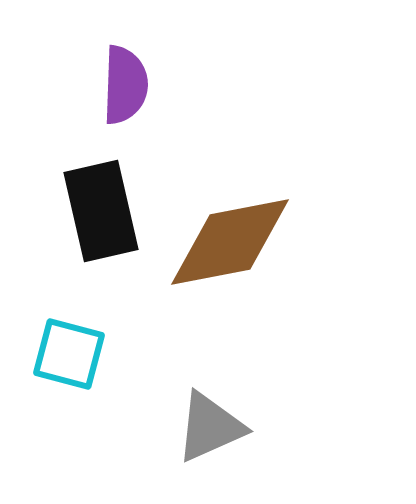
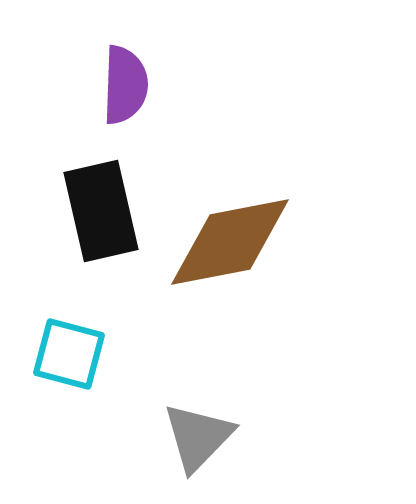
gray triangle: moved 12 px left, 10 px down; rotated 22 degrees counterclockwise
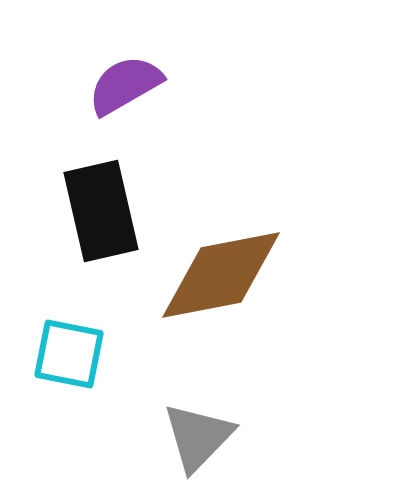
purple semicircle: rotated 122 degrees counterclockwise
brown diamond: moved 9 px left, 33 px down
cyan square: rotated 4 degrees counterclockwise
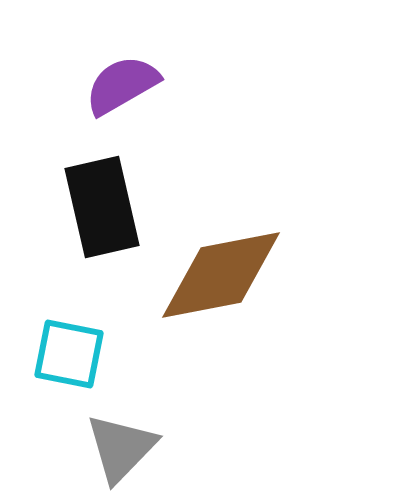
purple semicircle: moved 3 px left
black rectangle: moved 1 px right, 4 px up
gray triangle: moved 77 px left, 11 px down
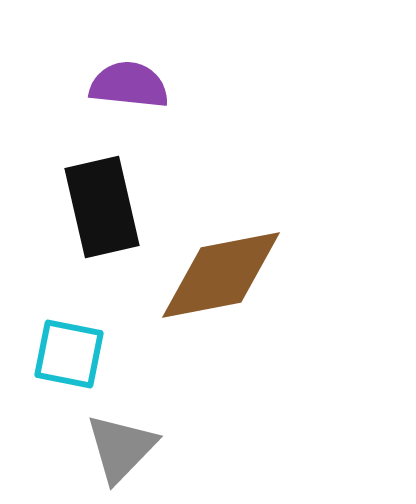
purple semicircle: moved 7 px right; rotated 36 degrees clockwise
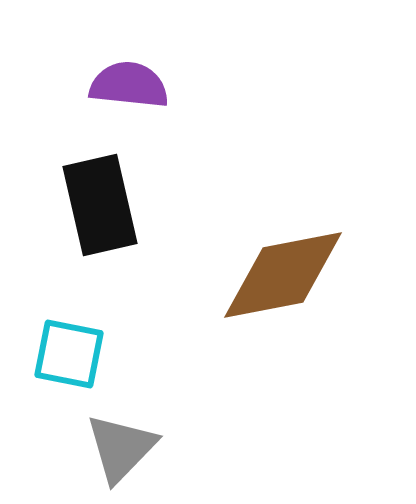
black rectangle: moved 2 px left, 2 px up
brown diamond: moved 62 px right
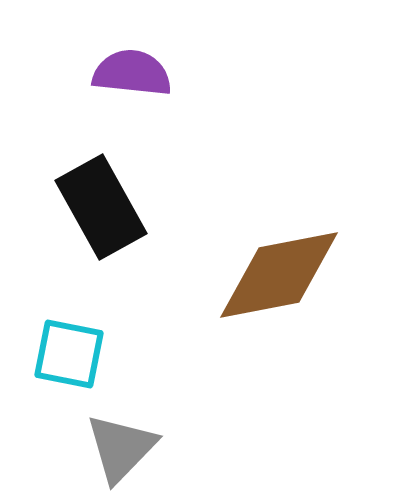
purple semicircle: moved 3 px right, 12 px up
black rectangle: moved 1 px right, 2 px down; rotated 16 degrees counterclockwise
brown diamond: moved 4 px left
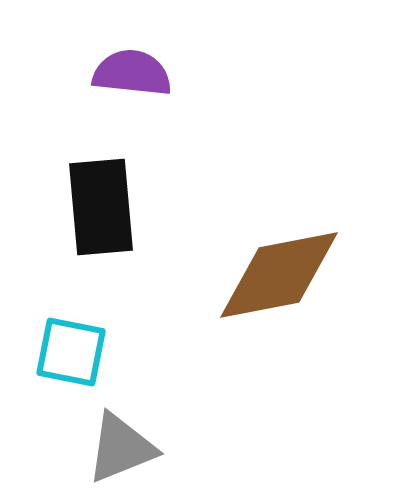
black rectangle: rotated 24 degrees clockwise
cyan square: moved 2 px right, 2 px up
gray triangle: rotated 24 degrees clockwise
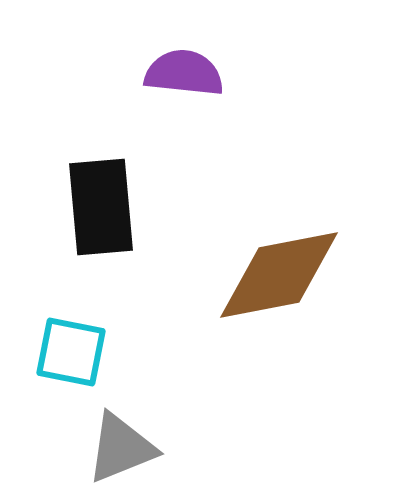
purple semicircle: moved 52 px right
